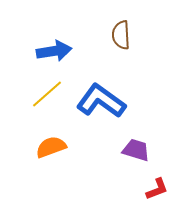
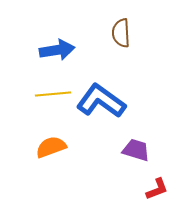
brown semicircle: moved 2 px up
blue arrow: moved 3 px right, 1 px up
yellow line: moved 6 px right; rotated 36 degrees clockwise
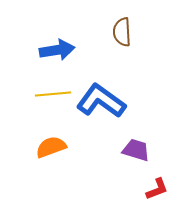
brown semicircle: moved 1 px right, 1 px up
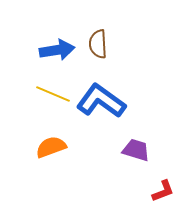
brown semicircle: moved 24 px left, 12 px down
yellow line: rotated 28 degrees clockwise
red L-shape: moved 6 px right, 2 px down
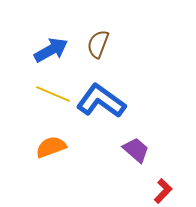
brown semicircle: rotated 24 degrees clockwise
blue arrow: moved 6 px left; rotated 20 degrees counterclockwise
purple trapezoid: rotated 24 degrees clockwise
red L-shape: rotated 25 degrees counterclockwise
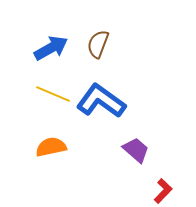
blue arrow: moved 2 px up
orange semicircle: rotated 8 degrees clockwise
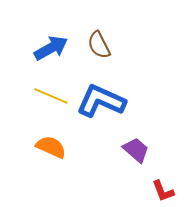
brown semicircle: moved 1 px right, 1 px down; rotated 48 degrees counterclockwise
yellow line: moved 2 px left, 2 px down
blue L-shape: rotated 12 degrees counterclockwise
orange semicircle: rotated 36 degrees clockwise
red L-shape: rotated 115 degrees clockwise
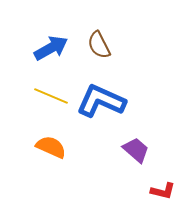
red L-shape: rotated 55 degrees counterclockwise
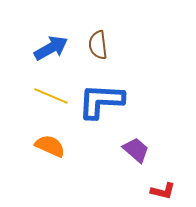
brown semicircle: moved 1 px left; rotated 20 degrees clockwise
blue L-shape: rotated 21 degrees counterclockwise
orange semicircle: moved 1 px left, 1 px up
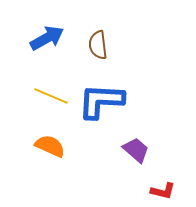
blue arrow: moved 4 px left, 10 px up
